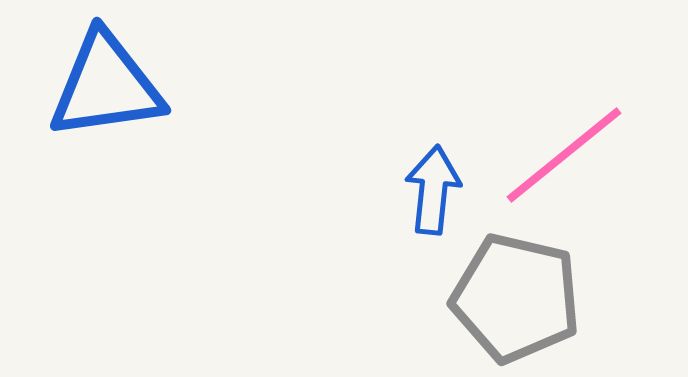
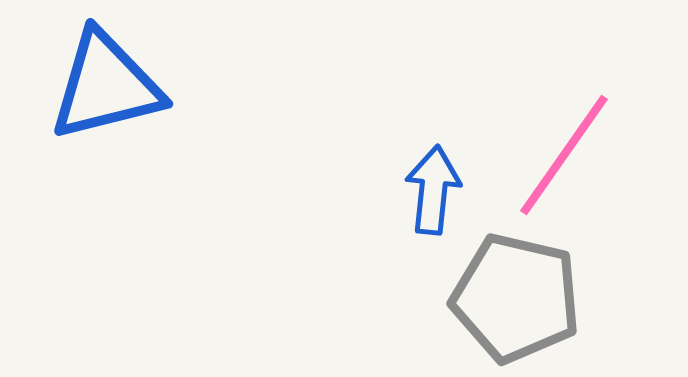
blue triangle: rotated 6 degrees counterclockwise
pink line: rotated 16 degrees counterclockwise
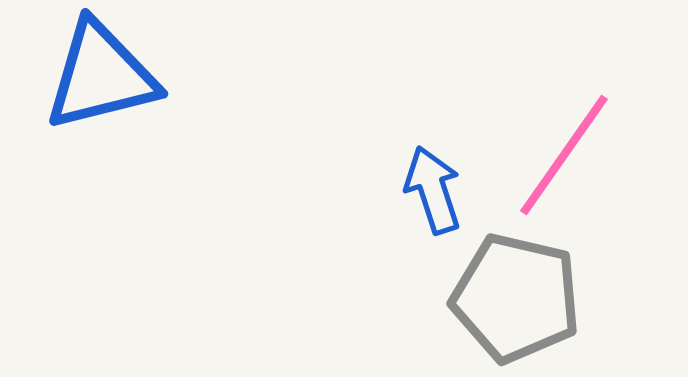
blue triangle: moved 5 px left, 10 px up
blue arrow: rotated 24 degrees counterclockwise
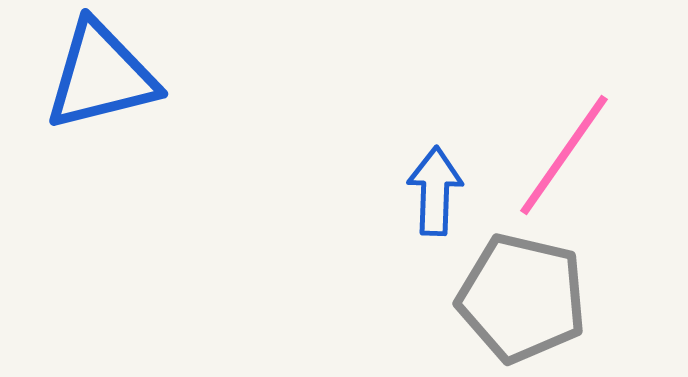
blue arrow: moved 2 px right, 1 px down; rotated 20 degrees clockwise
gray pentagon: moved 6 px right
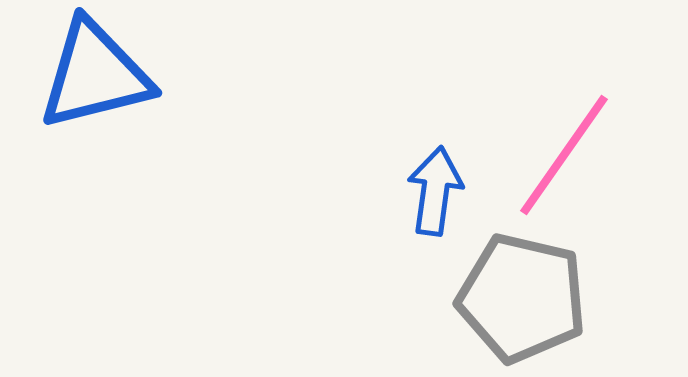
blue triangle: moved 6 px left, 1 px up
blue arrow: rotated 6 degrees clockwise
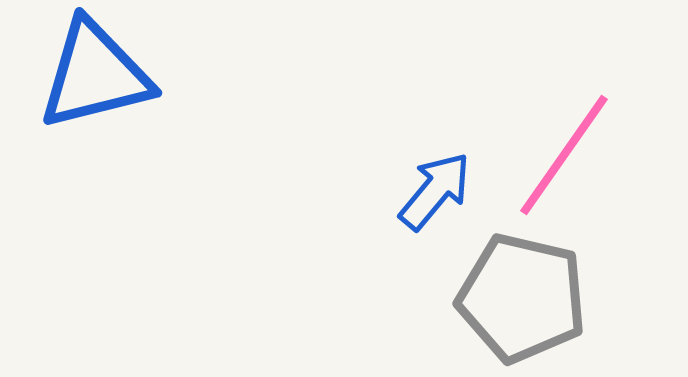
blue arrow: rotated 32 degrees clockwise
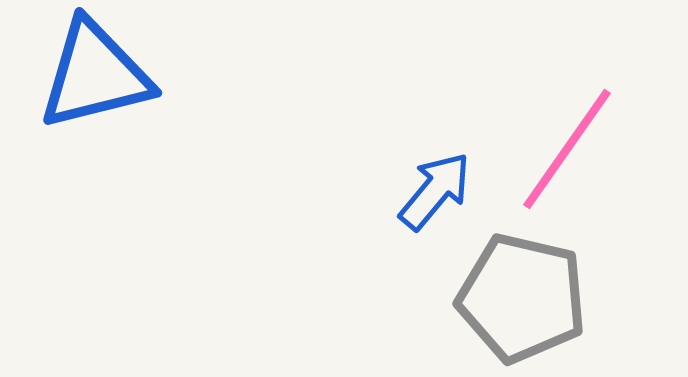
pink line: moved 3 px right, 6 px up
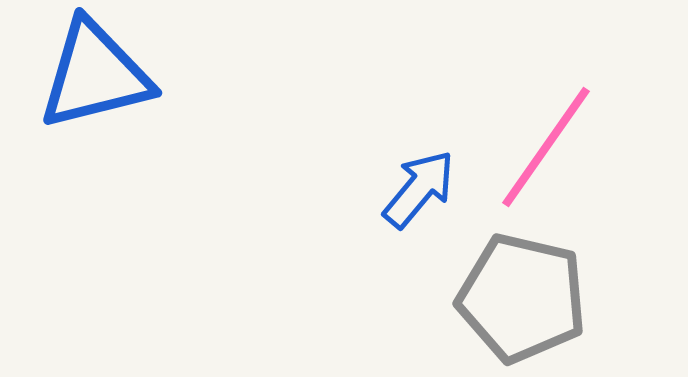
pink line: moved 21 px left, 2 px up
blue arrow: moved 16 px left, 2 px up
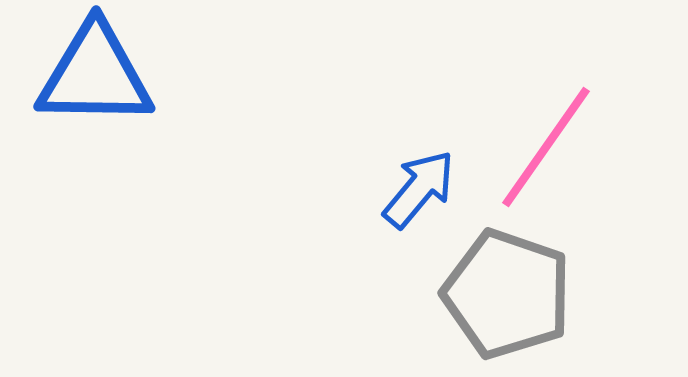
blue triangle: rotated 15 degrees clockwise
gray pentagon: moved 15 px left, 4 px up; rotated 6 degrees clockwise
